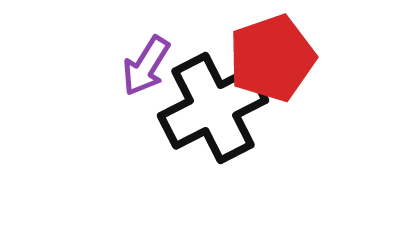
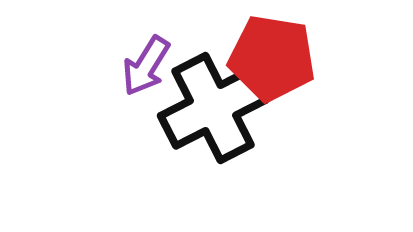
red pentagon: rotated 28 degrees clockwise
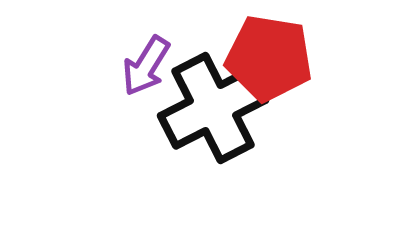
red pentagon: moved 3 px left
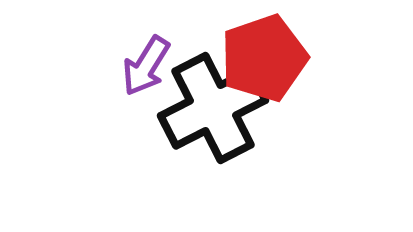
red pentagon: moved 5 px left; rotated 28 degrees counterclockwise
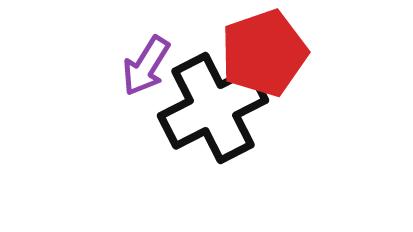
red pentagon: moved 5 px up
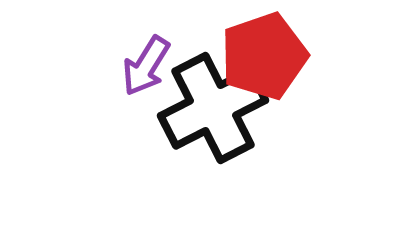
red pentagon: moved 3 px down
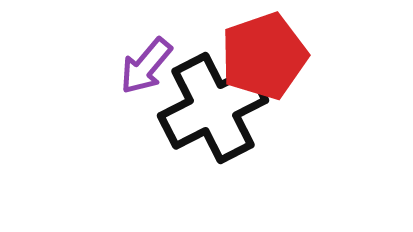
purple arrow: rotated 8 degrees clockwise
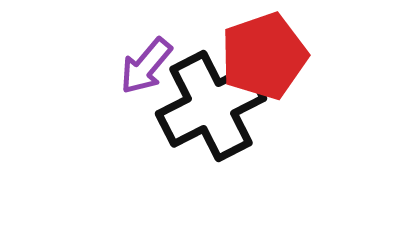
black cross: moved 2 px left, 2 px up
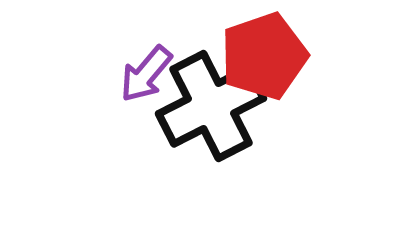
purple arrow: moved 8 px down
